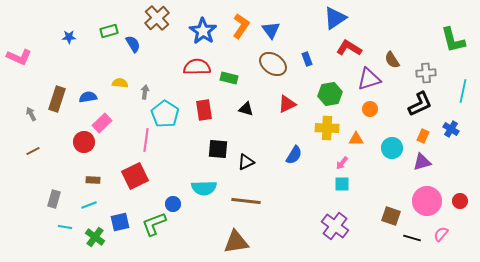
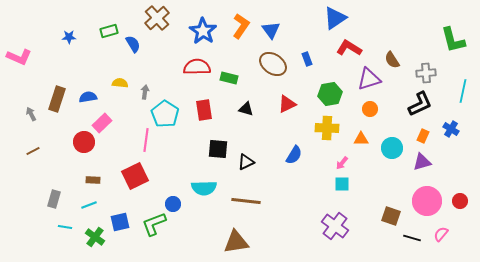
orange triangle at (356, 139): moved 5 px right
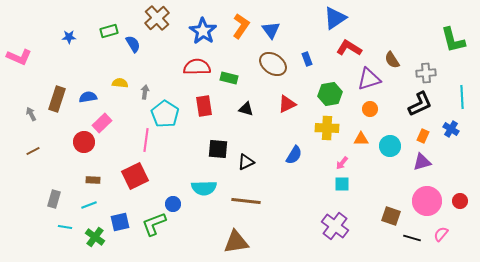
cyan line at (463, 91): moved 1 px left, 6 px down; rotated 15 degrees counterclockwise
red rectangle at (204, 110): moved 4 px up
cyan circle at (392, 148): moved 2 px left, 2 px up
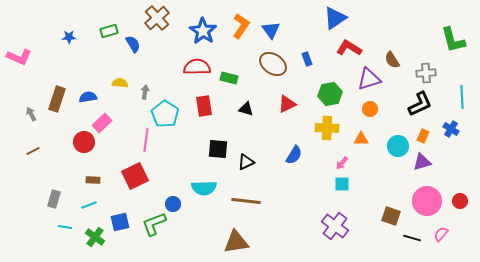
cyan circle at (390, 146): moved 8 px right
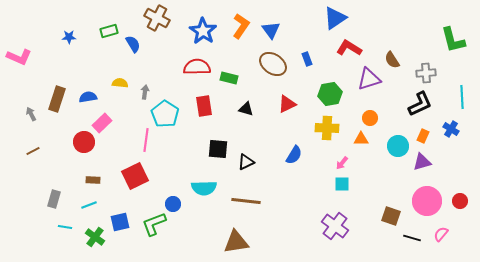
brown cross at (157, 18): rotated 20 degrees counterclockwise
orange circle at (370, 109): moved 9 px down
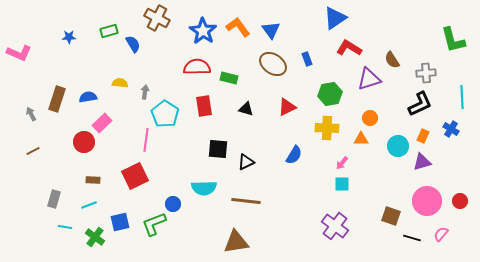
orange L-shape at (241, 26): moved 3 px left, 1 px down; rotated 70 degrees counterclockwise
pink L-shape at (19, 57): moved 4 px up
red triangle at (287, 104): moved 3 px down
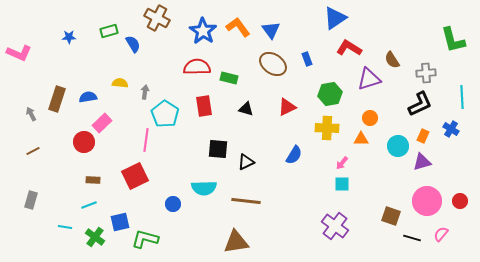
gray rectangle at (54, 199): moved 23 px left, 1 px down
green L-shape at (154, 224): moved 9 px left, 15 px down; rotated 36 degrees clockwise
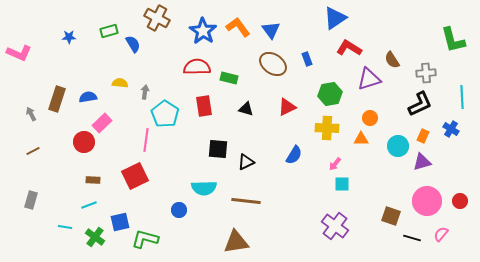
pink arrow at (342, 163): moved 7 px left, 1 px down
blue circle at (173, 204): moved 6 px right, 6 px down
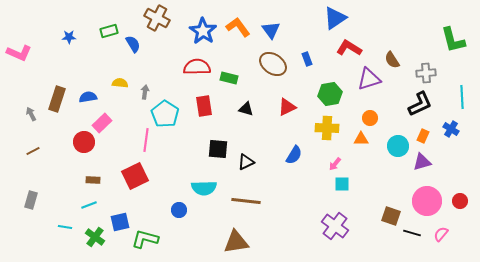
black line at (412, 238): moved 5 px up
